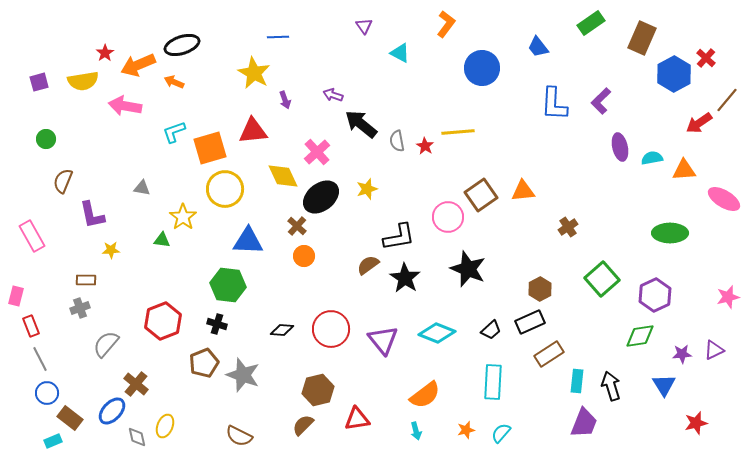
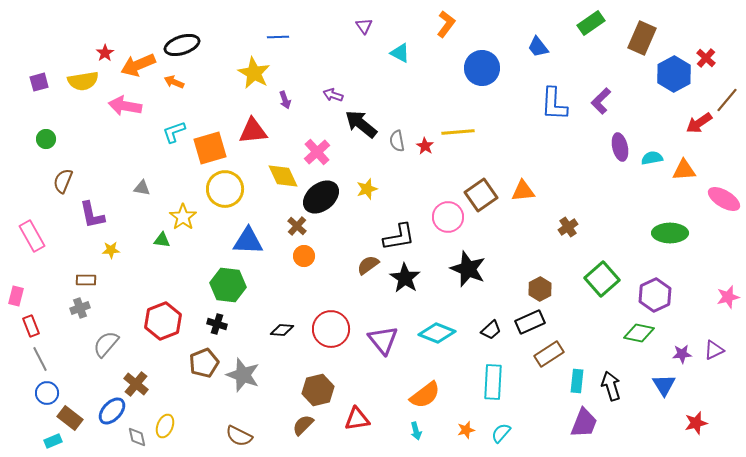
green diamond at (640, 336): moved 1 px left, 3 px up; rotated 20 degrees clockwise
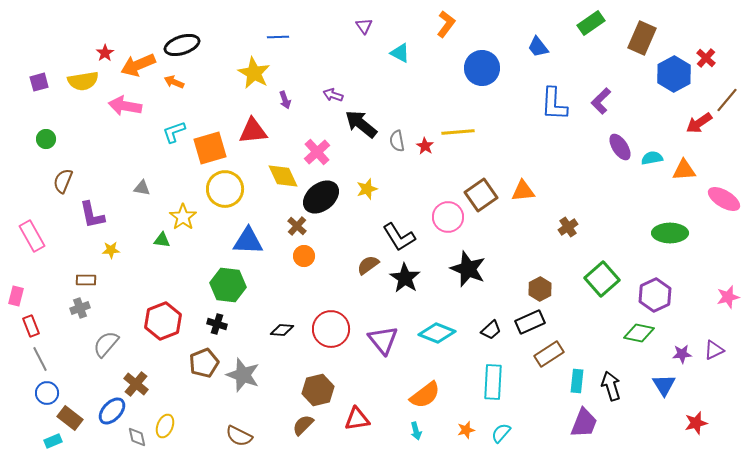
purple ellipse at (620, 147): rotated 20 degrees counterclockwise
black L-shape at (399, 237): rotated 68 degrees clockwise
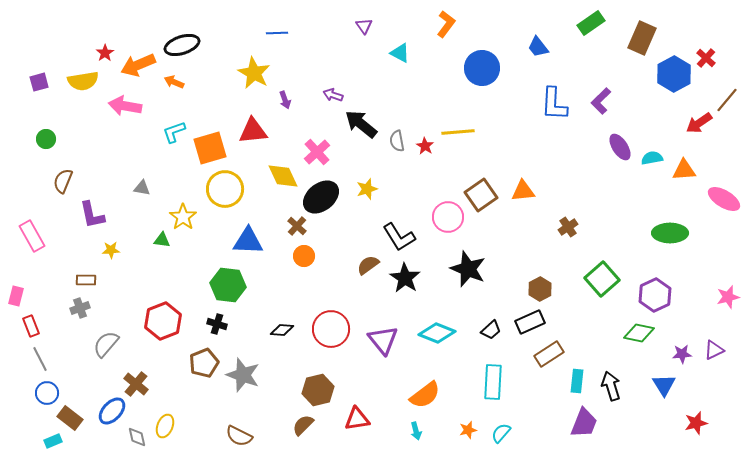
blue line at (278, 37): moved 1 px left, 4 px up
orange star at (466, 430): moved 2 px right
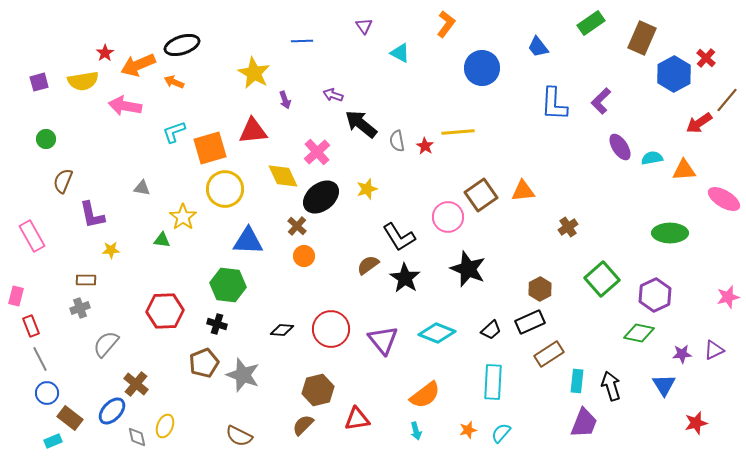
blue line at (277, 33): moved 25 px right, 8 px down
red hexagon at (163, 321): moved 2 px right, 10 px up; rotated 18 degrees clockwise
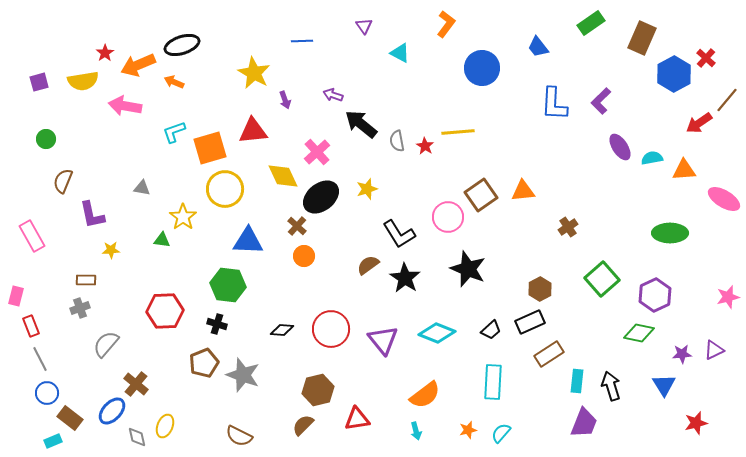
black L-shape at (399, 237): moved 3 px up
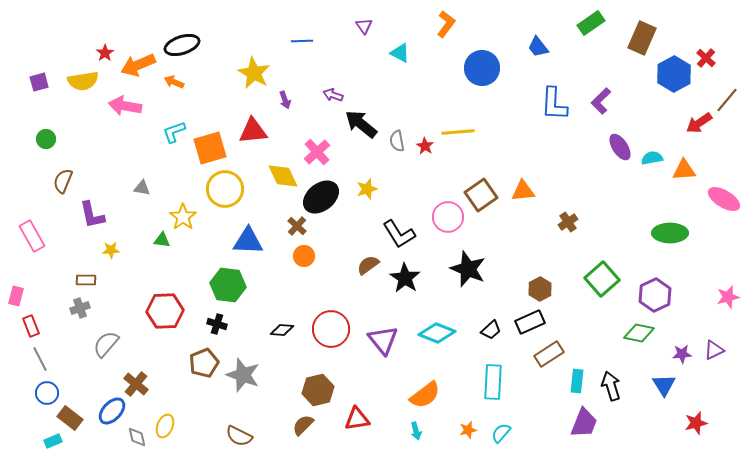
brown cross at (568, 227): moved 5 px up
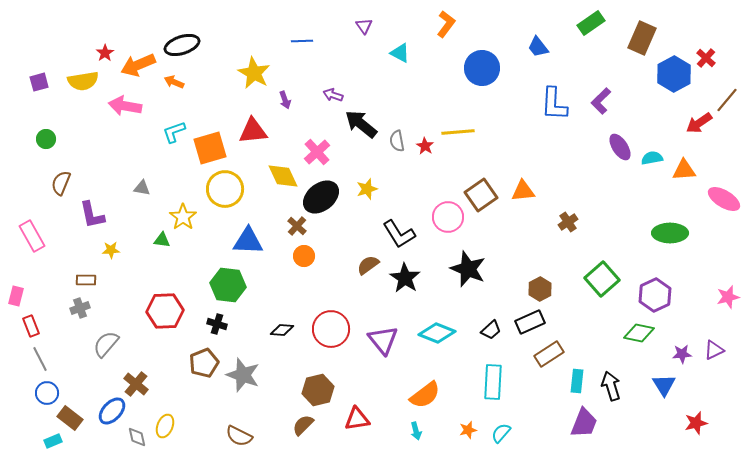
brown semicircle at (63, 181): moved 2 px left, 2 px down
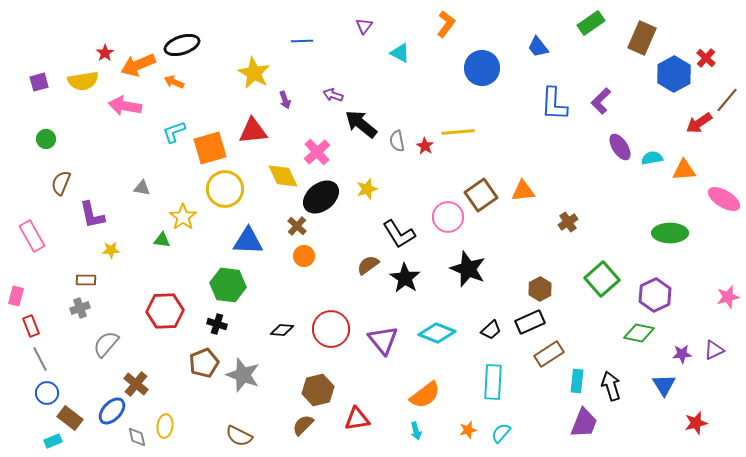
purple triangle at (364, 26): rotated 12 degrees clockwise
yellow ellipse at (165, 426): rotated 15 degrees counterclockwise
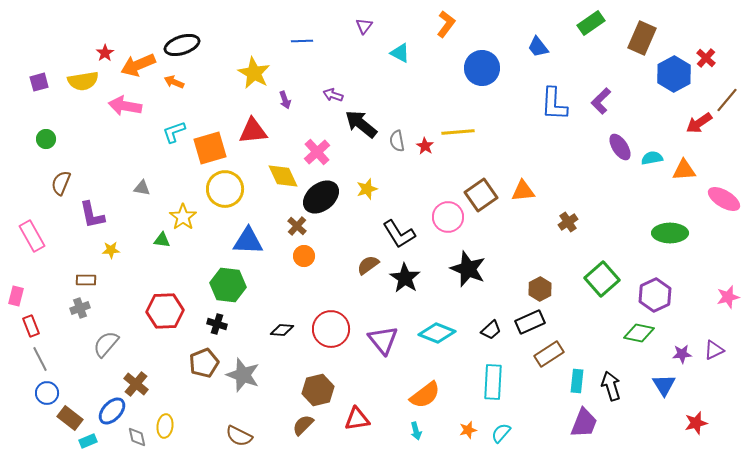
cyan rectangle at (53, 441): moved 35 px right
